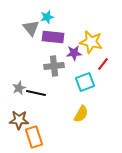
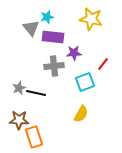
yellow star: moved 23 px up
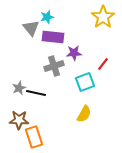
yellow star: moved 12 px right, 2 px up; rotated 25 degrees clockwise
gray cross: rotated 12 degrees counterclockwise
yellow semicircle: moved 3 px right
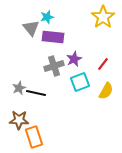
purple star: moved 6 px down; rotated 21 degrees counterclockwise
cyan square: moved 5 px left
yellow semicircle: moved 22 px right, 23 px up
